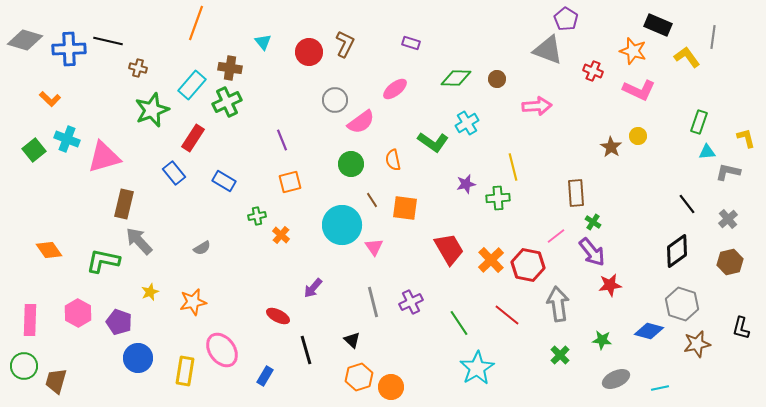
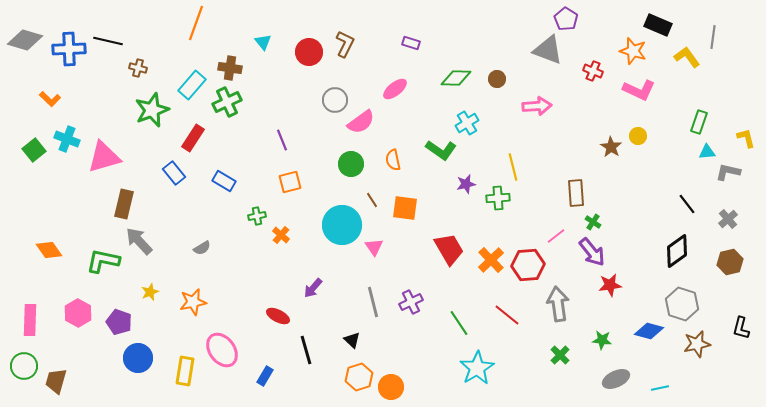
green L-shape at (433, 142): moved 8 px right, 8 px down
red hexagon at (528, 265): rotated 16 degrees counterclockwise
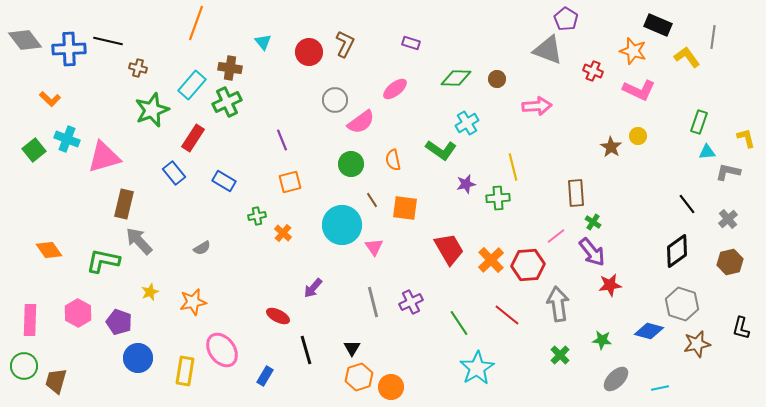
gray diamond at (25, 40): rotated 36 degrees clockwise
orange cross at (281, 235): moved 2 px right, 2 px up
black triangle at (352, 340): moved 8 px down; rotated 18 degrees clockwise
gray ellipse at (616, 379): rotated 20 degrees counterclockwise
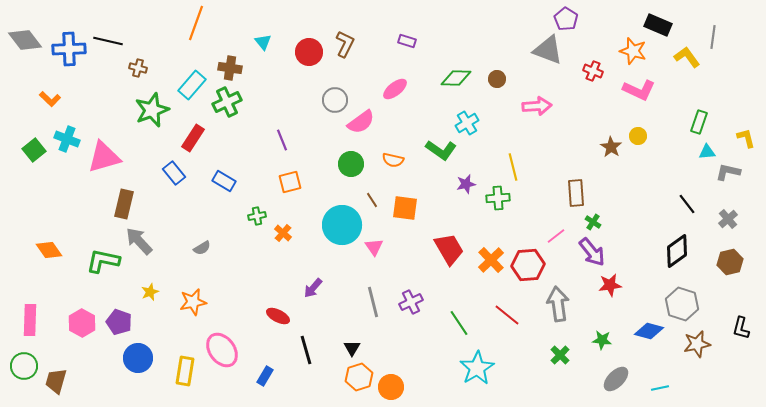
purple rectangle at (411, 43): moved 4 px left, 2 px up
orange semicircle at (393, 160): rotated 65 degrees counterclockwise
pink hexagon at (78, 313): moved 4 px right, 10 px down
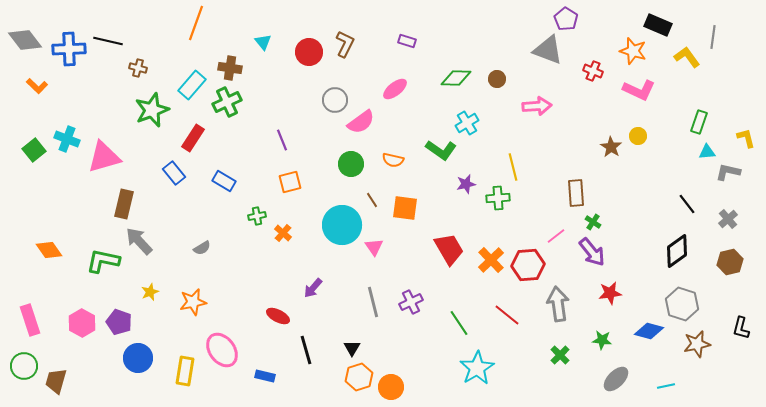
orange L-shape at (50, 99): moved 13 px left, 13 px up
red star at (610, 285): moved 8 px down
pink rectangle at (30, 320): rotated 20 degrees counterclockwise
blue rectangle at (265, 376): rotated 72 degrees clockwise
cyan line at (660, 388): moved 6 px right, 2 px up
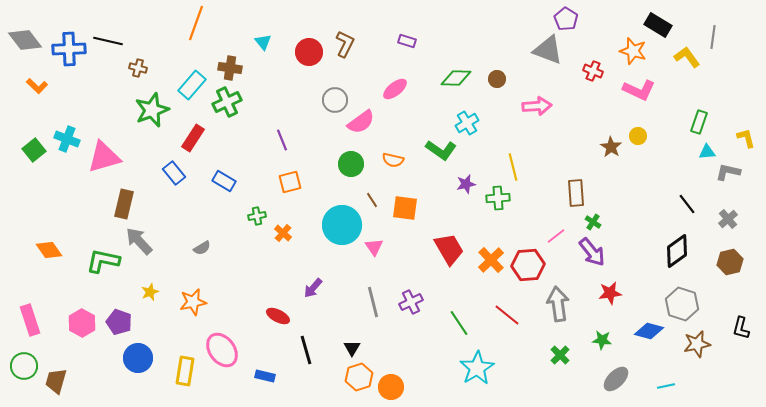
black rectangle at (658, 25): rotated 8 degrees clockwise
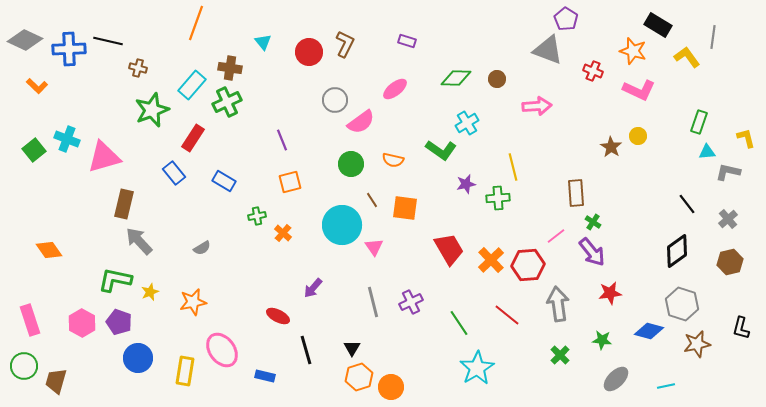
gray diamond at (25, 40): rotated 28 degrees counterclockwise
green L-shape at (103, 261): moved 12 px right, 19 px down
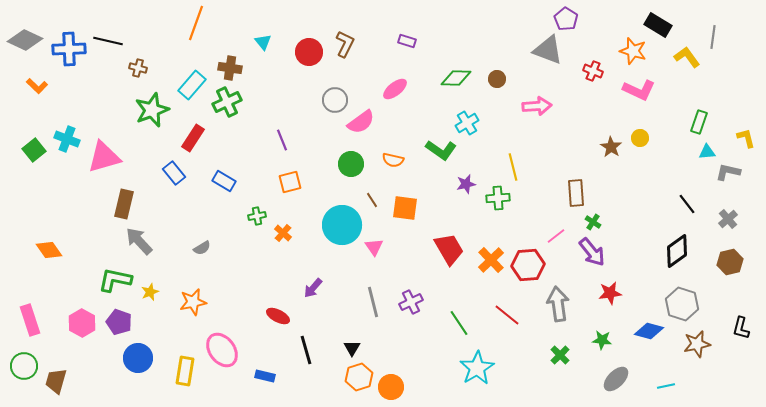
yellow circle at (638, 136): moved 2 px right, 2 px down
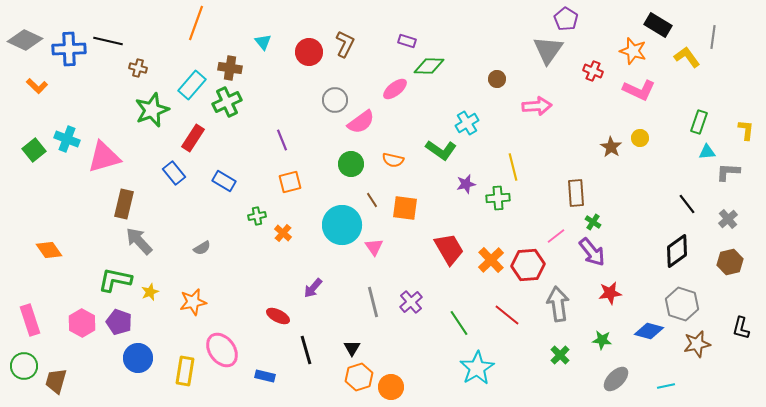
gray triangle at (548, 50): rotated 44 degrees clockwise
green diamond at (456, 78): moved 27 px left, 12 px up
yellow L-shape at (746, 138): moved 8 px up; rotated 20 degrees clockwise
gray L-shape at (728, 172): rotated 10 degrees counterclockwise
purple cross at (411, 302): rotated 15 degrees counterclockwise
